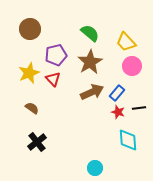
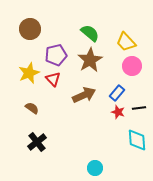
brown star: moved 2 px up
brown arrow: moved 8 px left, 3 px down
cyan diamond: moved 9 px right
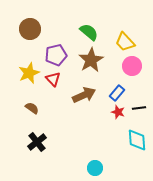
green semicircle: moved 1 px left, 1 px up
yellow trapezoid: moved 1 px left
brown star: moved 1 px right
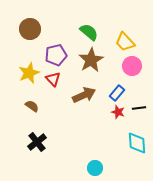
brown semicircle: moved 2 px up
cyan diamond: moved 3 px down
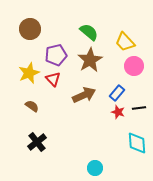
brown star: moved 1 px left
pink circle: moved 2 px right
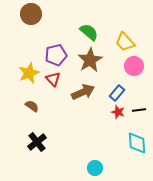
brown circle: moved 1 px right, 15 px up
brown arrow: moved 1 px left, 3 px up
black line: moved 2 px down
